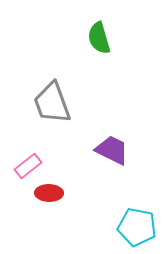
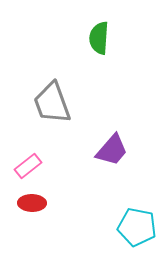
green semicircle: rotated 20 degrees clockwise
purple trapezoid: rotated 105 degrees clockwise
red ellipse: moved 17 px left, 10 px down
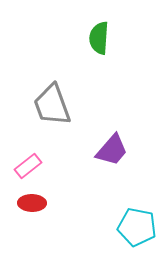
gray trapezoid: moved 2 px down
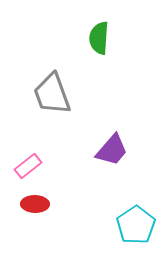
gray trapezoid: moved 11 px up
red ellipse: moved 3 px right, 1 px down
cyan pentagon: moved 1 px left, 2 px up; rotated 27 degrees clockwise
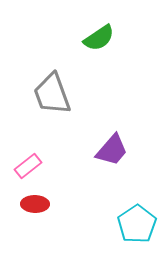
green semicircle: rotated 128 degrees counterclockwise
cyan pentagon: moved 1 px right, 1 px up
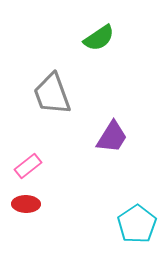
purple trapezoid: moved 13 px up; rotated 9 degrees counterclockwise
red ellipse: moved 9 px left
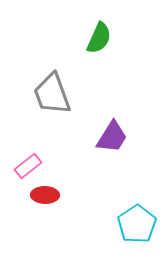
green semicircle: rotated 32 degrees counterclockwise
red ellipse: moved 19 px right, 9 px up
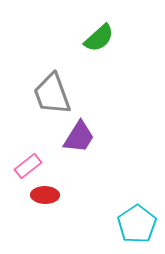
green semicircle: rotated 24 degrees clockwise
purple trapezoid: moved 33 px left
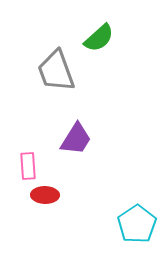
gray trapezoid: moved 4 px right, 23 px up
purple trapezoid: moved 3 px left, 2 px down
pink rectangle: rotated 56 degrees counterclockwise
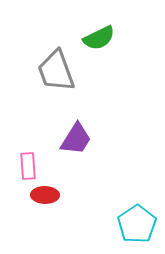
green semicircle: rotated 16 degrees clockwise
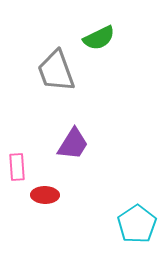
purple trapezoid: moved 3 px left, 5 px down
pink rectangle: moved 11 px left, 1 px down
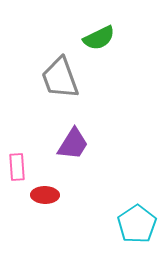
gray trapezoid: moved 4 px right, 7 px down
